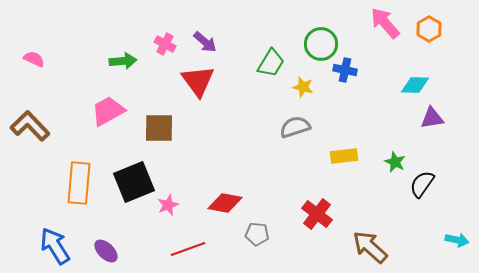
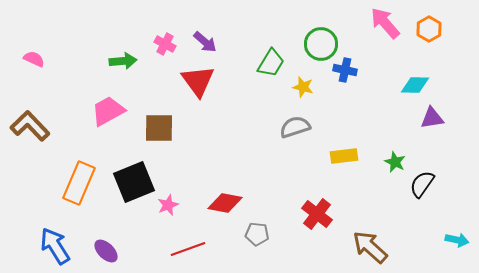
orange rectangle: rotated 18 degrees clockwise
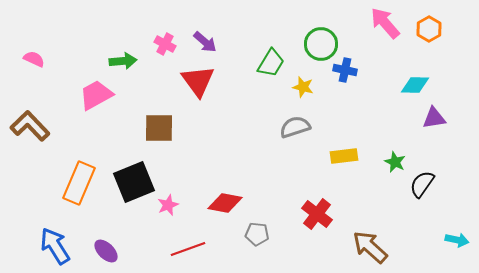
pink trapezoid: moved 12 px left, 16 px up
purple triangle: moved 2 px right
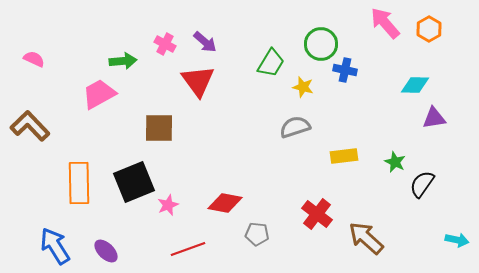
pink trapezoid: moved 3 px right, 1 px up
orange rectangle: rotated 24 degrees counterclockwise
brown arrow: moved 4 px left, 9 px up
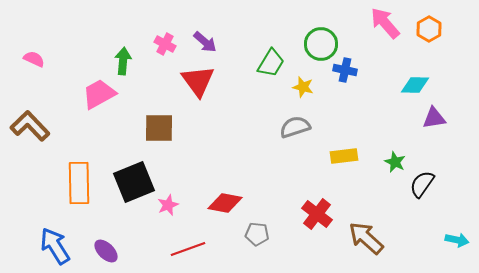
green arrow: rotated 80 degrees counterclockwise
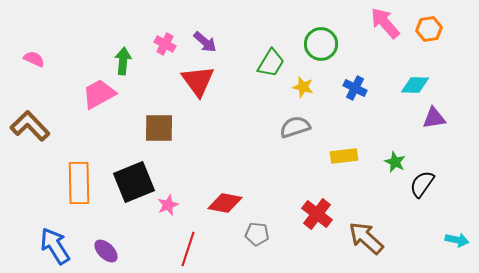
orange hexagon: rotated 20 degrees clockwise
blue cross: moved 10 px right, 18 px down; rotated 15 degrees clockwise
red line: rotated 52 degrees counterclockwise
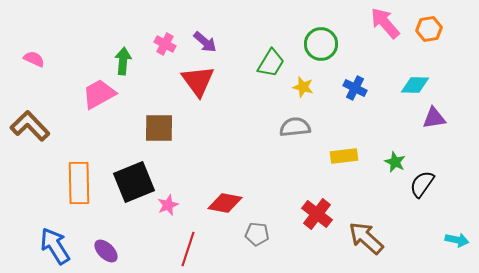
gray semicircle: rotated 12 degrees clockwise
